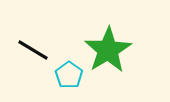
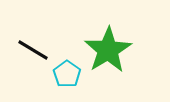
cyan pentagon: moved 2 px left, 1 px up
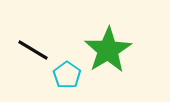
cyan pentagon: moved 1 px down
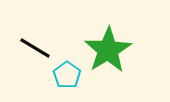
black line: moved 2 px right, 2 px up
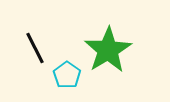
black line: rotated 32 degrees clockwise
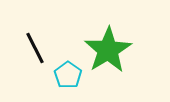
cyan pentagon: moved 1 px right
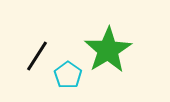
black line: moved 2 px right, 8 px down; rotated 60 degrees clockwise
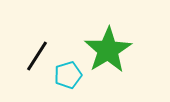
cyan pentagon: rotated 20 degrees clockwise
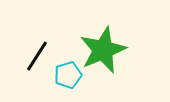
green star: moved 5 px left; rotated 9 degrees clockwise
